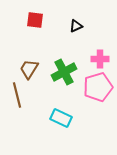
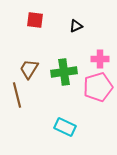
green cross: rotated 20 degrees clockwise
cyan rectangle: moved 4 px right, 9 px down
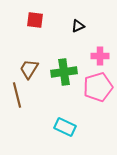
black triangle: moved 2 px right
pink cross: moved 3 px up
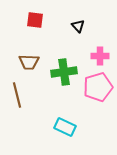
black triangle: rotated 48 degrees counterclockwise
brown trapezoid: moved 7 px up; rotated 120 degrees counterclockwise
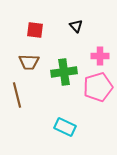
red square: moved 10 px down
black triangle: moved 2 px left
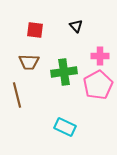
pink pentagon: moved 2 px up; rotated 12 degrees counterclockwise
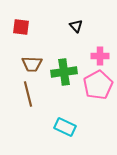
red square: moved 14 px left, 3 px up
brown trapezoid: moved 3 px right, 2 px down
brown line: moved 11 px right, 1 px up
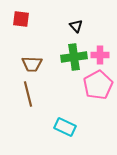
red square: moved 8 px up
pink cross: moved 1 px up
green cross: moved 10 px right, 15 px up
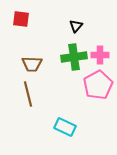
black triangle: rotated 24 degrees clockwise
